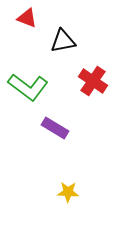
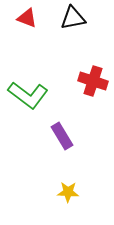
black triangle: moved 10 px right, 23 px up
red cross: rotated 16 degrees counterclockwise
green L-shape: moved 8 px down
purple rectangle: moved 7 px right, 8 px down; rotated 28 degrees clockwise
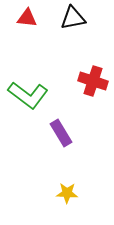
red triangle: rotated 15 degrees counterclockwise
purple rectangle: moved 1 px left, 3 px up
yellow star: moved 1 px left, 1 px down
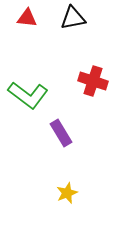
yellow star: rotated 25 degrees counterclockwise
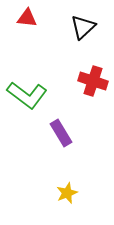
black triangle: moved 10 px right, 9 px down; rotated 32 degrees counterclockwise
green L-shape: moved 1 px left
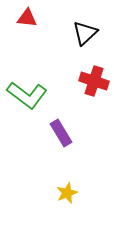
black triangle: moved 2 px right, 6 px down
red cross: moved 1 px right
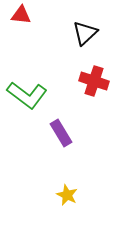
red triangle: moved 6 px left, 3 px up
yellow star: moved 2 px down; rotated 25 degrees counterclockwise
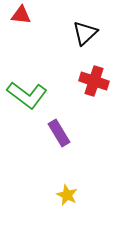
purple rectangle: moved 2 px left
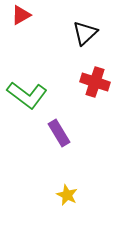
red triangle: rotated 35 degrees counterclockwise
red cross: moved 1 px right, 1 px down
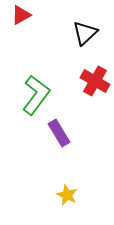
red cross: moved 1 px up; rotated 12 degrees clockwise
green L-shape: moved 9 px right; rotated 90 degrees counterclockwise
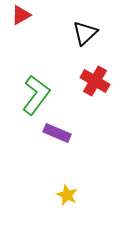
purple rectangle: moved 2 px left; rotated 36 degrees counterclockwise
